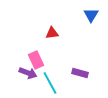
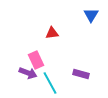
purple rectangle: moved 1 px right, 1 px down
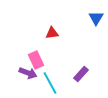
blue triangle: moved 5 px right, 3 px down
purple rectangle: rotated 63 degrees counterclockwise
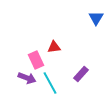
red triangle: moved 2 px right, 14 px down
purple arrow: moved 1 px left, 5 px down
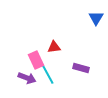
purple rectangle: moved 6 px up; rotated 63 degrees clockwise
cyan line: moved 3 px left, 10 px up
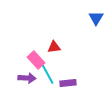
pink rectangle: rotated 18 degrees counterclockwise
purple rectangle: moved 13 px left, 15 px down; rotated 21 degrees counterclockwise
purple arrow: rotated 18 degrees counterclockwise
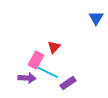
red triangle: rotated 40 degrees counterclockwise
pink rectangle: rotated 72 degrees clockwise
cyan line: moved 1 px up; rotated 35 degrees counterclockwise
purple rectangle: rotated 28 degrees counterclockwise
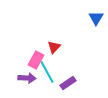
cyan line: rotated 35 degrees clockwise
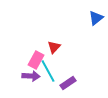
blue triangle: rotated 21 degrees clockwise
cyan line: moved 1 px right, 1 px up
purple arrow: moved 4 px right, 2 px up
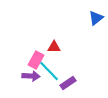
red triangle: rotated 48 degrees clockwise
cyan line: moved 1 px right; rotated 15 degrees counterclockwise
